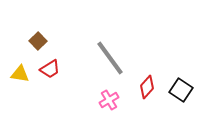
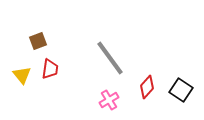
brown square: rotated 24 degrees clockwise
red trapezoid: rotated 50 degrees counterclockwise
yellow triangle: moved 2 px right, 1 px down; rotated 42 degrees clockwise
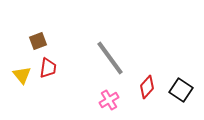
red trapezoid: moved 2 px left, 1 px up
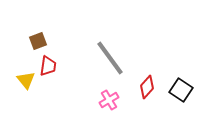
red trapezoid: moved 2 px up
yellow triangle: moved 4 px right, 5 px down
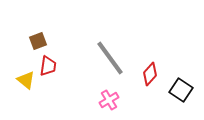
yellow triangle: rotated 12 degrees counterclockwise
red diamond: moved 3 px right, 13 px up
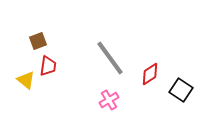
red diamond: rotated 15 degrees clockwise
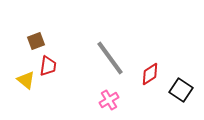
brown square: moved 2 px left
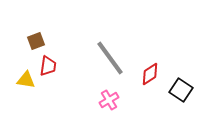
yellow triangle: rotated 30 degrees counterclockwise
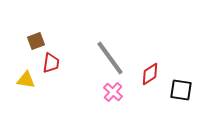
red trapezoid: moved 3 px right, 3 px up
black square: rotated 25 degrees counterclockwise
pink cross: moved 4 px right, 8 px up; rotated 18 degrees counterclockwise
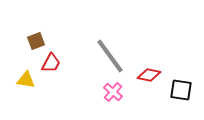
gray line: moved 2 px up
red trapezoid: rotated 20 degrees clockwise
red diamond: moved 1 px left, 1 px down; rotated 45 degrees clockwise
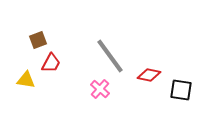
brown square: moved 2 px right, 1 px up
pink cross: moved 13 px left, 3 px up
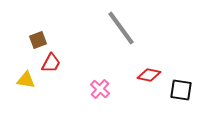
gray line: moved 11 px right, 28 px up
